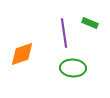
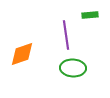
green rectangle: moved 8 px up; rotated 28 degrees counterclockwise
purple line: moved 2 px right, 2 px down
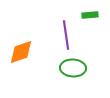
orange diamond: moved 1 px left, 2 px up
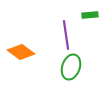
orange diamond: rotated 56 degrees clockwise
green ellipse: moved 2 px left, 1 px up; rotated 75 degrees counterclockwise
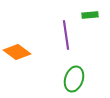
orange diamond: moved 4 px left
green ellipse: moved 3 px right, 12 px down
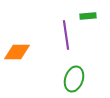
green rectangle: moved 2 px left, 1 px down
orange diamond: rotated 36 degrees counterclockwise
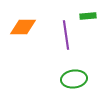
orange diamond: moved 6 px right, 25 px up
green ellipse: rotated 65 degrees clockwise
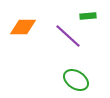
purple line: moved 2 px right, 1 px down; rotated 40 degrees counterclockwise
green ellipse: moved 2 px right, 1 px down; rotated 40 degrees clockwise
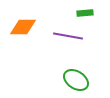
green rectangle: moved 3 px left, 3 px up
purple line: rotated 32 degrees counterclockwise
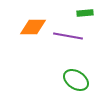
orange diamond: moved 10 px right
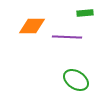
orange diamond: moved 1 px left, 1 px up
purple line: moved 1 px left, 1 px down; rotated 8 degrees counterclockwise
